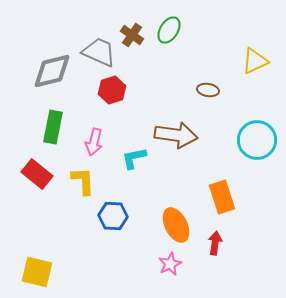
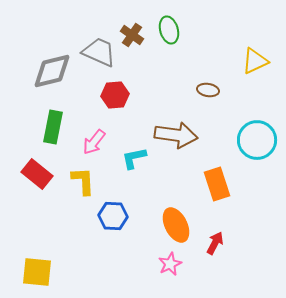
green ellipse: rotated 48 degrees counterclockwise
red hexagon: moved 3 px right, 5 px down; rotated 12 degrees clockwise
pink arrow: rotated 24 degrees clockwise
orange rectangle: moved 5 px left, 13 px up
red arrow: rotated 20 degrees clockwise
yellow square: rotated 8 degrees counterclockwise
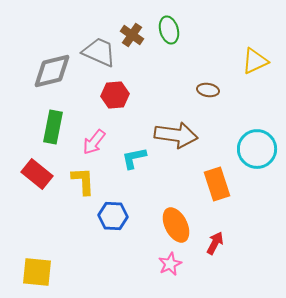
cyan circle: moved 9 px down
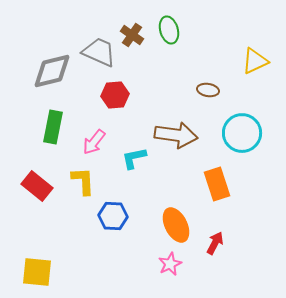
cyan circle: moved 15 px left, 16 px up
red rectangle: moved 12 px down
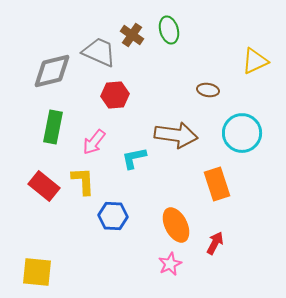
red rectangle: moved 7 px right
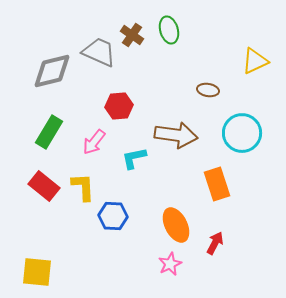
red hexagon: moved 4 px right, 11 px down
green rectangle: moved 4 px left, 5 px down; rotated 20 degrees clockwise
yellow L-shape: moved 6 px down
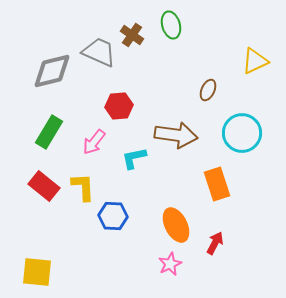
green ellipse: moved 2 px right, 5 px up
brown ellipse: rotated 75 degrees counterclockwise
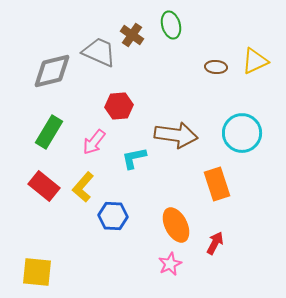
brown ellipse: moved 8 px right, 23 px up; rotated 70 degrees clockwise
yellow L-shape: rotated 136 degrees counterclockwise
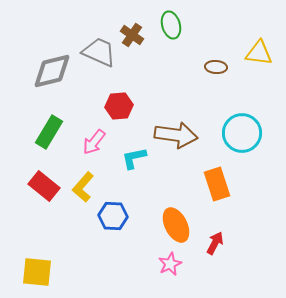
yellow triangle: moved 4 px right, 8 px up; rotated 32 degrees clockwise
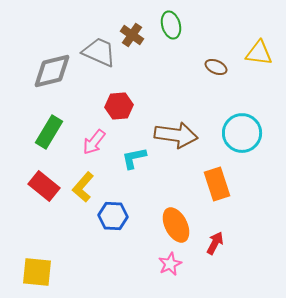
brown ellipse: rotated 20 degrees clockwise
